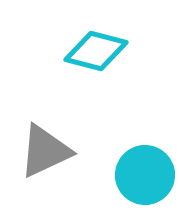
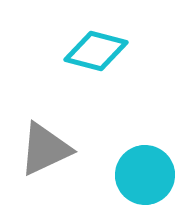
gray triangle: moved 2 px up
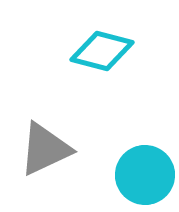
cyan diamond: moved 6 px right
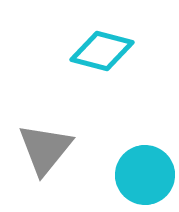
gray triangle: rotated 26 degrees counterclockwise
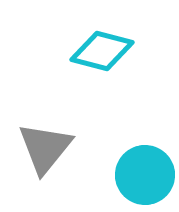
gray triangle: moved 1 px up
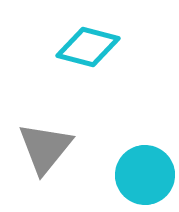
cyan diamond: moved 14 px left, 4 px up
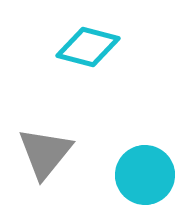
gray triangle: moved 5 px down
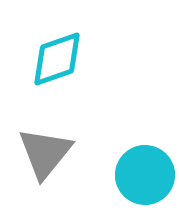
cyan diamond: moved 31 px left, 12 px down; rotated 34 degrees counterclockwise
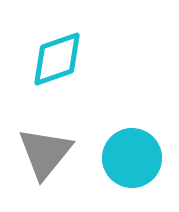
cyan circle: moved 13 px left, 17 px up
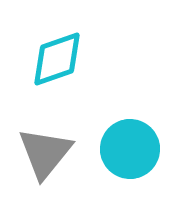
cyan circle: moved 2 px left, 9 px up
